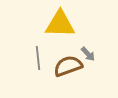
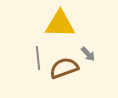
brown semicircle: moved 4 px left, 2 px down
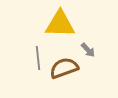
gray arrow: moved 4 px up
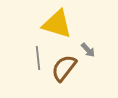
yellow triangle: moved 3 px left; rotated 16 degrees clockwise
brown semicircle: rotated 32 degrees counterclockwise
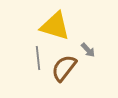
yellow triangle: moved 2 px left, 2 px down
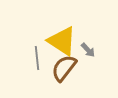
yellow triangle: moved 7 px right, 15 px down; rotated 16 degrees clockwise
gray line: moved 1 px left
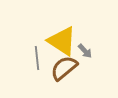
gray arrow: moved 3 px left, 1 px down
brown semicircle: rotated 12 degrees clockwise
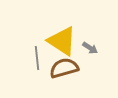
gray arrow: moved 5 px right, 3 px up; rotated 14 degrees counterclockwise
brown semicircle: rotated 24 degrees clockwise
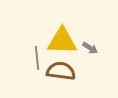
yellow triangle: rotated 32 degrees counterclockwise
brown semicircle: moved 3 px left, 3 px down; rotated 24 degrees clockwise
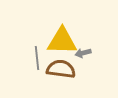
gray arrow: moved 7 px left, 5 px down; rotated 133 degrees clockwise
brown semicircle: moved 2 px up
